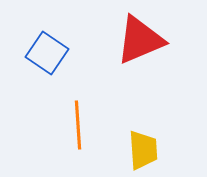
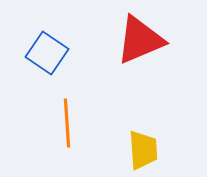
orange line: moved 11 px left, 2 px up
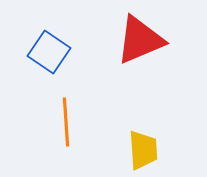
blue square: moved 2 px right, 1 px up
orange line: moved 1 px left, 1 px up
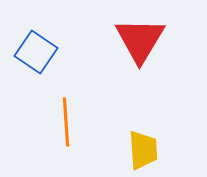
red triangle: rotated 36 degrees counterclockwise
blue square: moved 13 px left
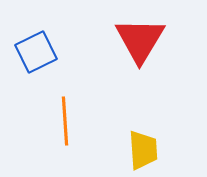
blue square: rotated 30 degrees clockwise
orange line: moved 1 px left, 1 px up
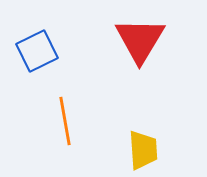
blue square: moved 1 px right, 1 px up
orange line: rotated 6 degrees counterclockwise
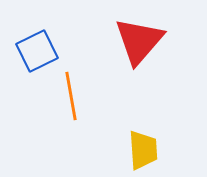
red triangle: moved 1 px left, 1 px down; rotated 10 degrees clockwise
orange line: moved 6 px right, 25 px up
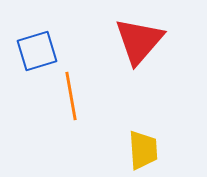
blue square: rotated 9 degrees clockwise
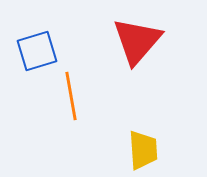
red triangle: moved 2 px left
